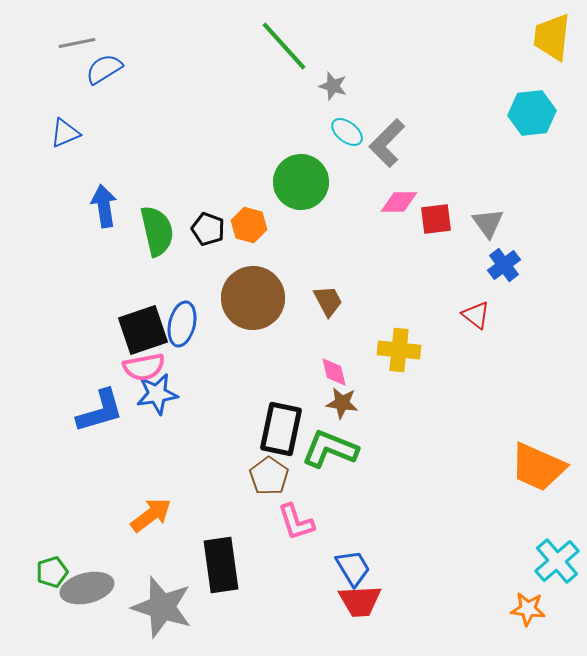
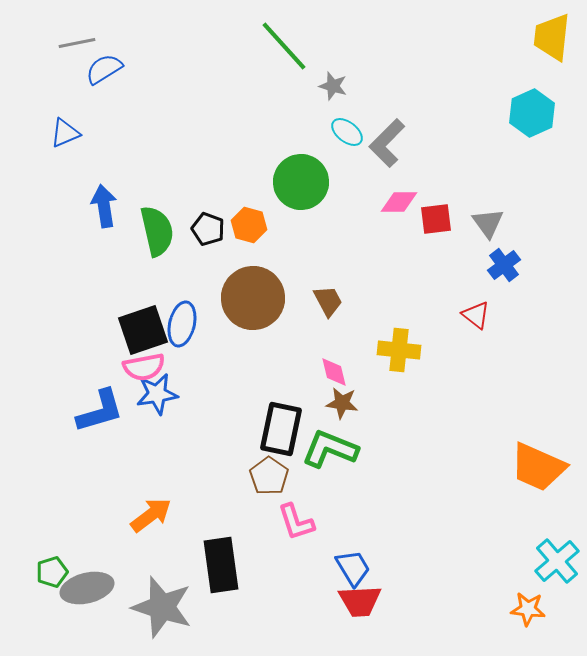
cyan hexagon at (532, 113): rotated 18 degrees counterclockwise
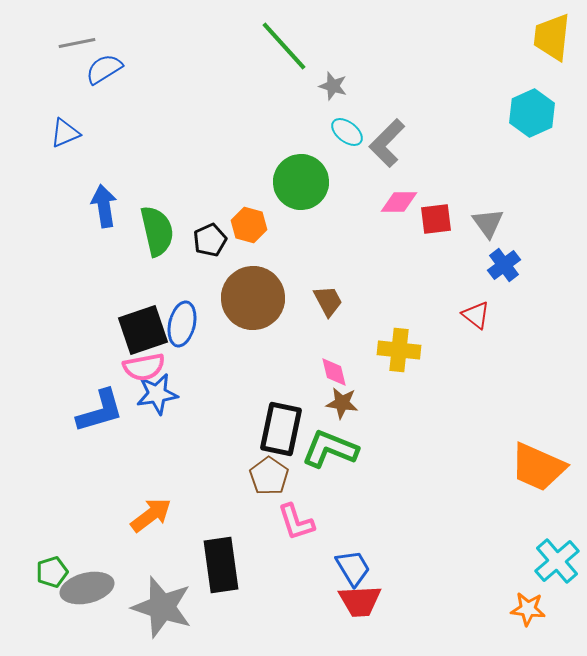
black pentagon at (208, 229): moved 2 px right, 11 px down; rotated 28 degrees clockwise
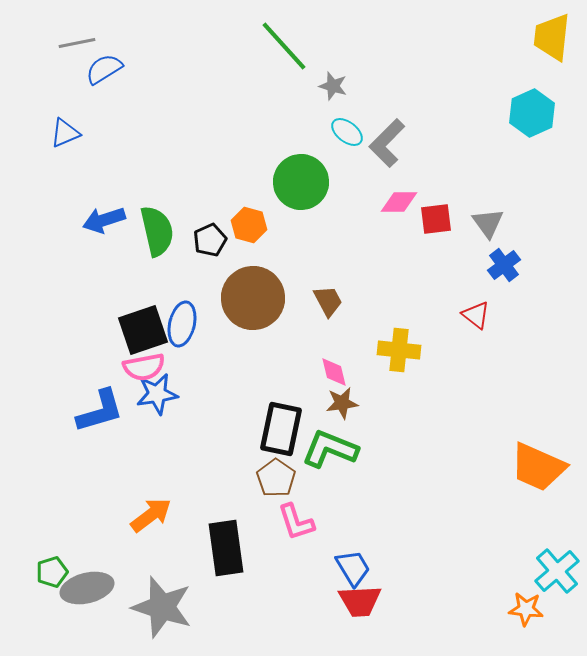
blue arrow at (104, 206): moved 14 px down; rotated 99 degrees counterclockwise
brown star at (342, 403): rotated 16 degrees counterclockwise
brown pentagon at (269, 476): moved 7 px right, 2 px down
cyan cross at (557, 561): moved 10 px down
black rectangle at (221, 565): moved 5 px right, 17 px up
orange star at (528, 609): moved 2 px left
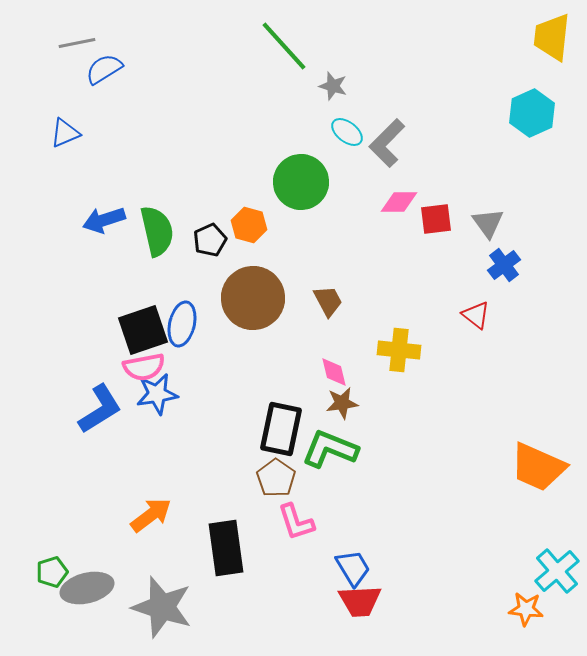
blue L-shape at (100, 411): moved 2 px up; rotated 16 degrees counterclockwise
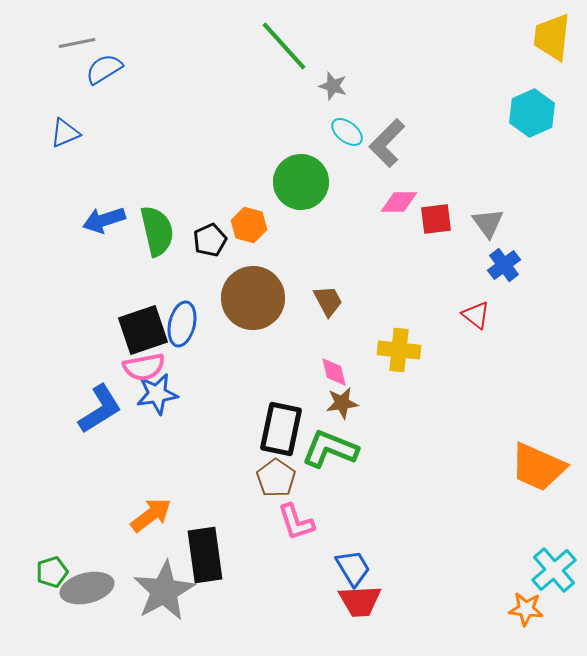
black rectangle at (226, 548): moved 21 px left, 7 px down
cyan cross at (557, 571): moved 3 px left, 1 px up
gray star at (162, 607): moved 2 px right, 16 px up; rotated 26 degrees clockwise
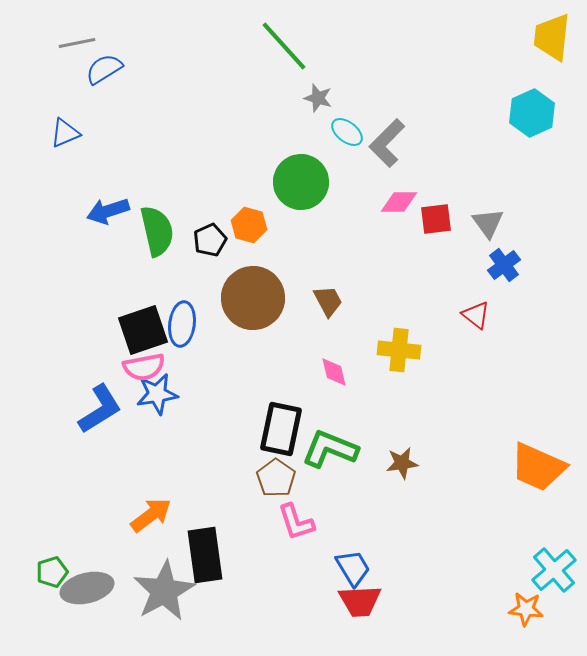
gray star at (333, 86): moved 15 px left, 12 px down
blue arrow at (104, 220): moved 4 px right, 9 px up
blue ellipse at (182, 324): rotated 6 degrees counterclockwise
brown star at (342, 403): moved 60 px right, 60 px down
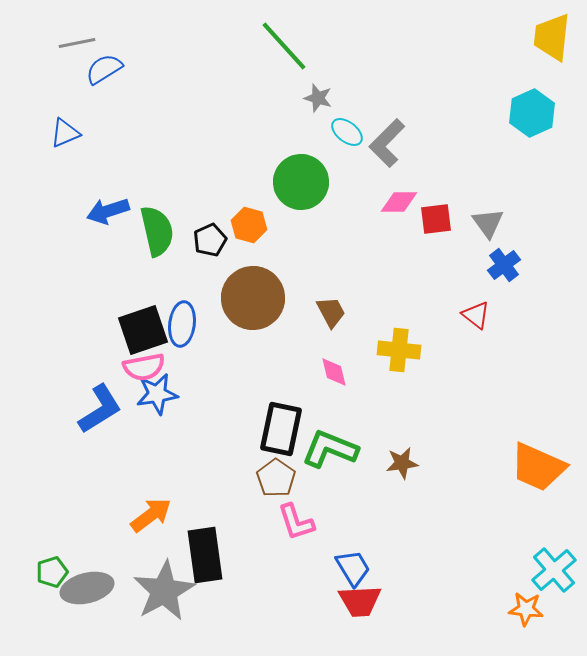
brown trapezoid at (328, 301): moved 3 px right, 11 px down
